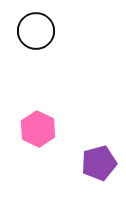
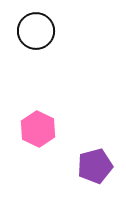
purple pentagon: moved 4 px left, 3 px down
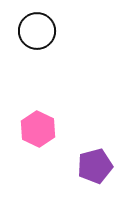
black circle: moved 1 px right
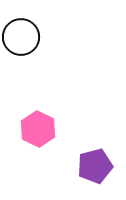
black circle: moved 16 px left, 6 px down
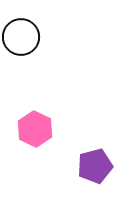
pink hexagon: moved 3 px left
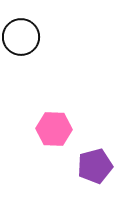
pink hexagon: moved 19 px right; rotated 24 degrees counterclockwise
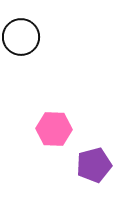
purple pentagon: moved 1 px left, 1 px up
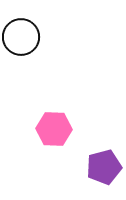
purple pentagon: moved 10 px right, 2 px down
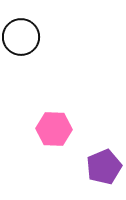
purple pentagon: rotated 8 degrees counterclockwise
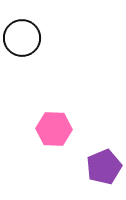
black circle: moved 1 px right, 1 px down
